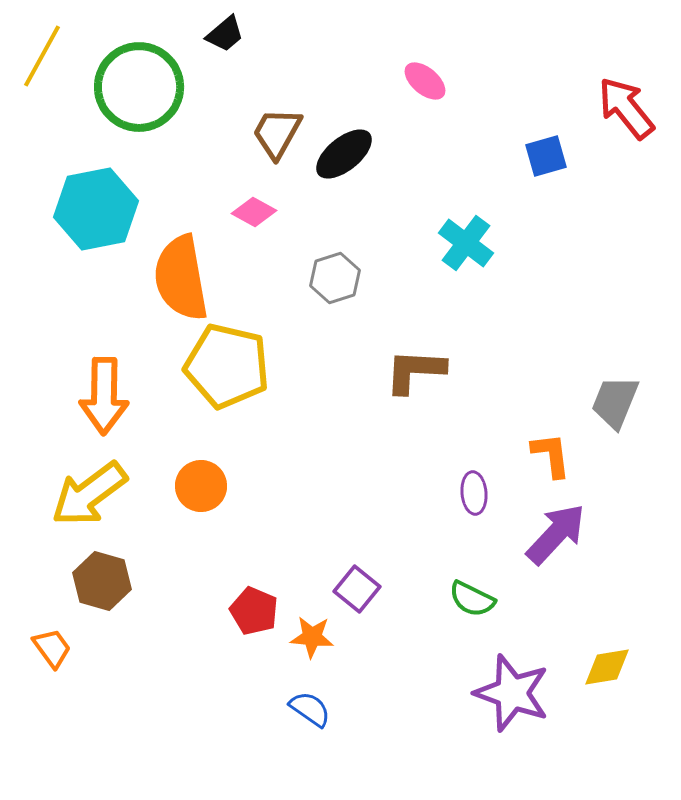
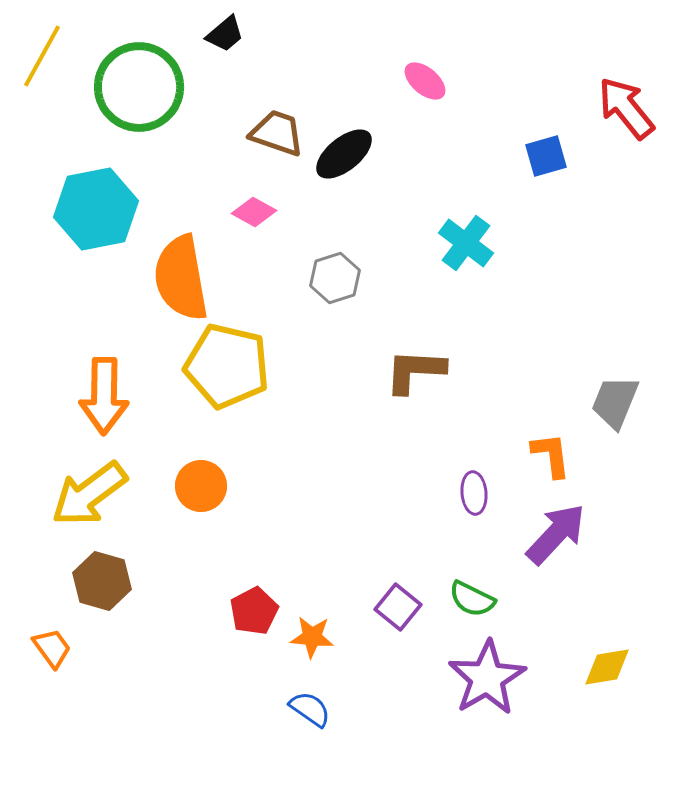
brown trapezoid: rotated 80 degrees clockwise
purple square: moved 41 px right, 18 px down
red pentagon: rotated 21 degrees clockwise
purple star: moved 25 px left, 15 px up; rotated 22 degrees clockwise
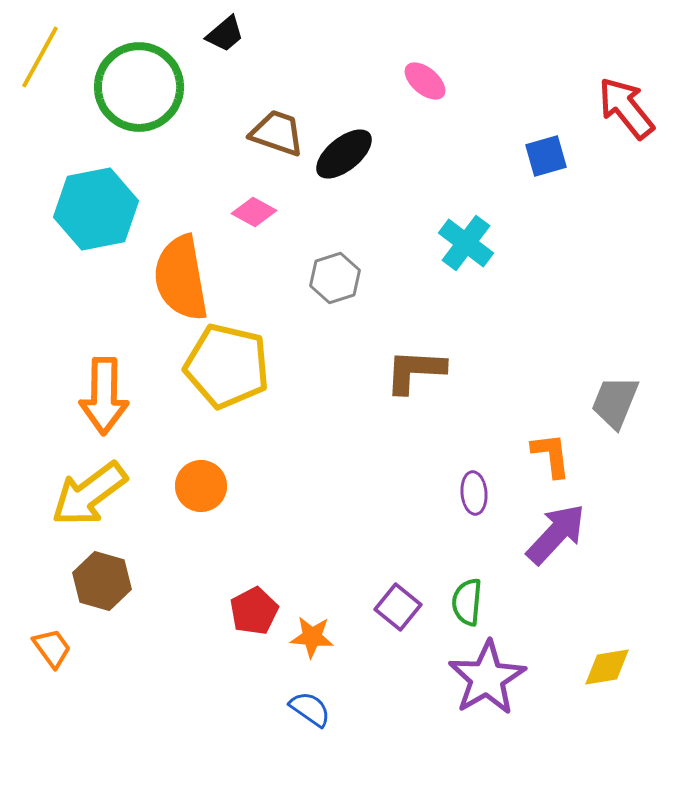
yellow line: moved 2 px left, 1 px down
green semicircle: moved 5 px left, 3 px down; rotated 69 degrees clockwise
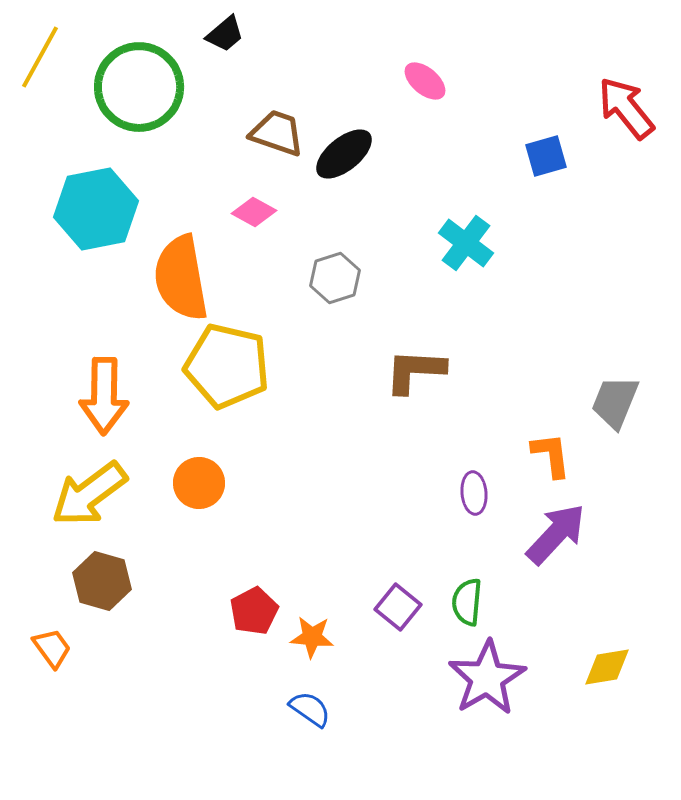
orange circle: moved 2 px left, 3 px up
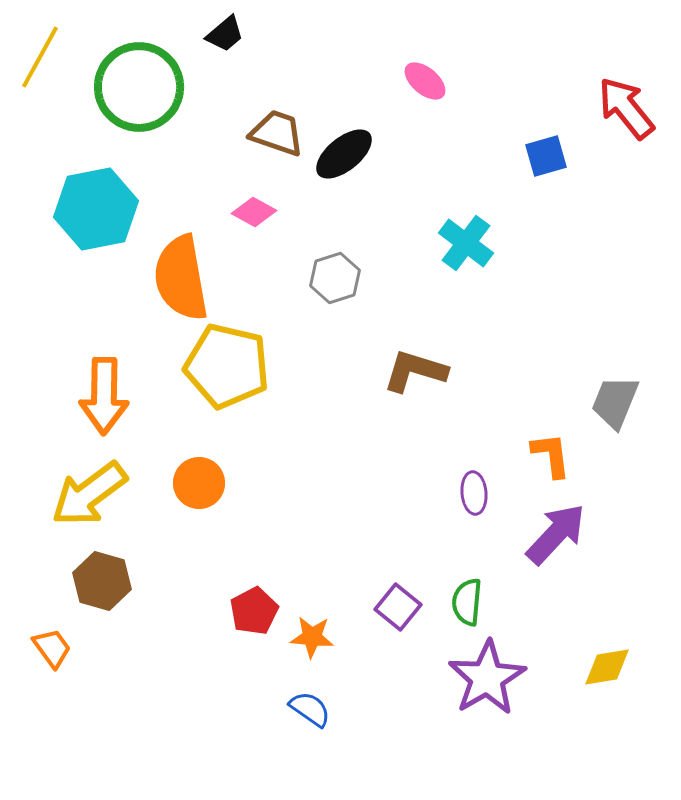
brown L-shape: rotated 14 degrees clockwise
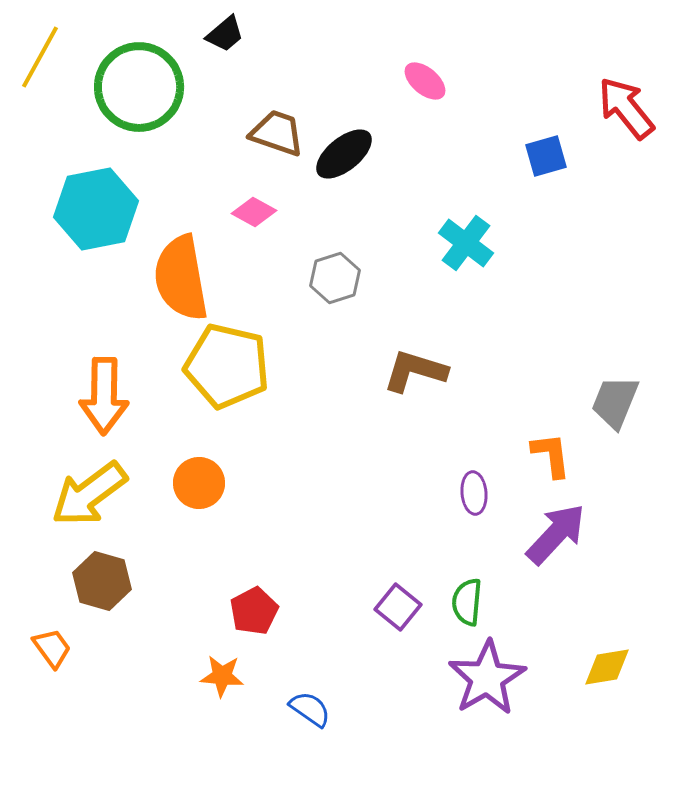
orange star: moved 90 px left, 39 px down
